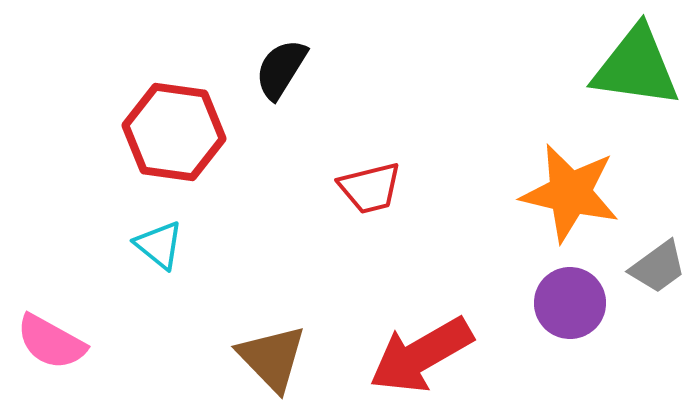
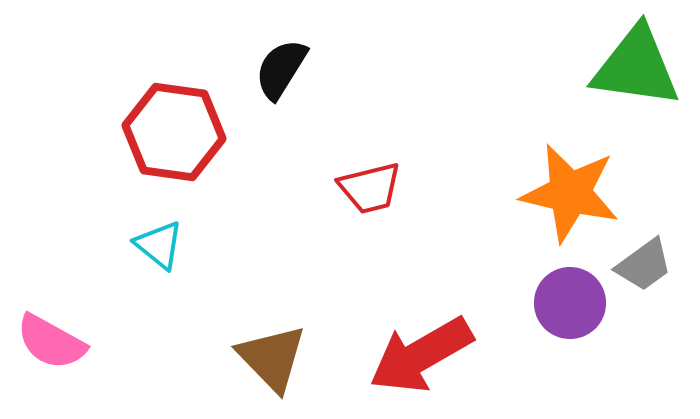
gray trapezoid: moved 14 px left, 2 px up
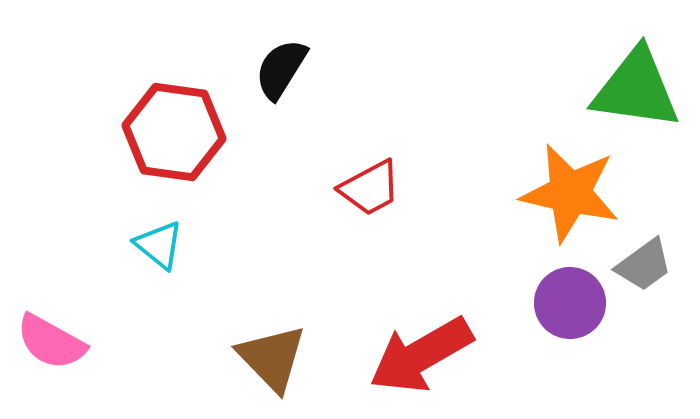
green triangle: moved 22 px down
red trapezoid: rotated 14 degrees counterclockwise
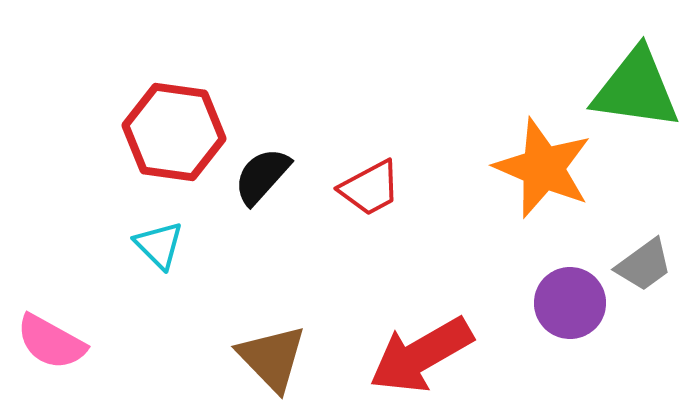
black semicircle: moved 19 px left, 107 px down; rotated 10 degrees clockwise
orange star: moved 27 px left, 25 px up; rotated 10 degrees clockwise
cyan triangle: rotated 6 degrees clockwise
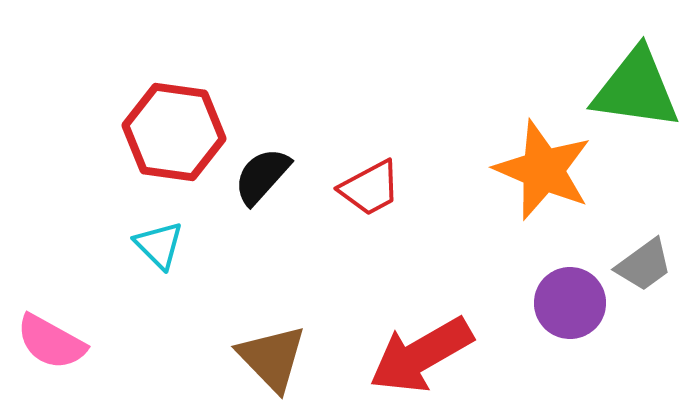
orange star: moved 2 px down
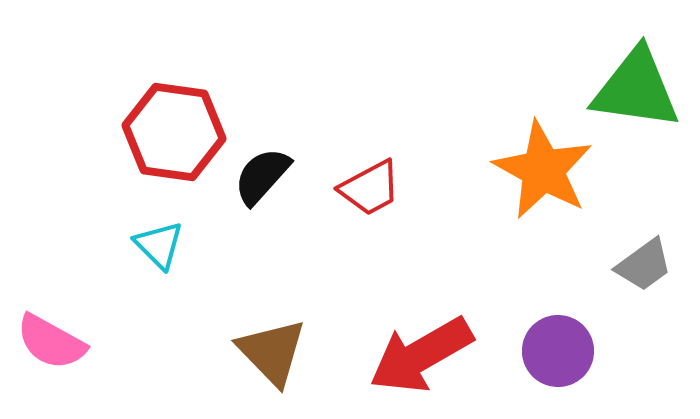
orange star: rotated 6 degrees clockwise
purple circle: moved 12 px left, 48 px down
brown triangle: moved 6 px up
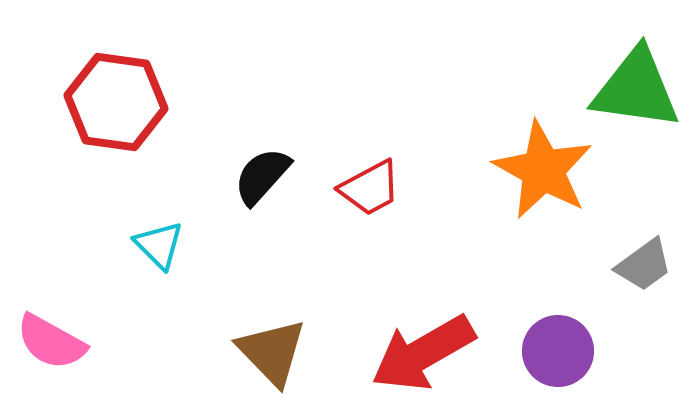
red hexagon: moved 58 px left, 30 px up
red arrow: moved 2 px right, 2 px up
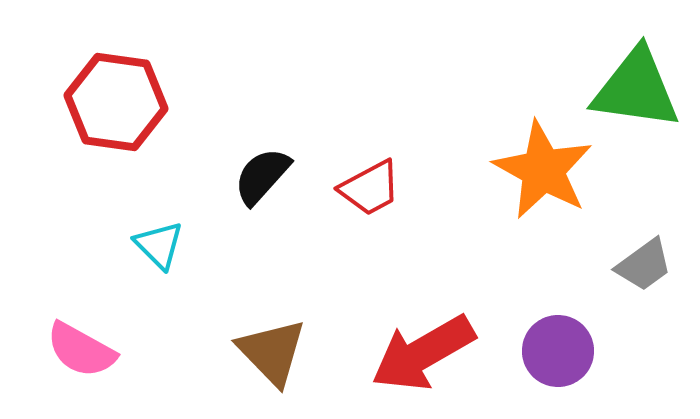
pink semicircle: moved 30 px right, 8 px down
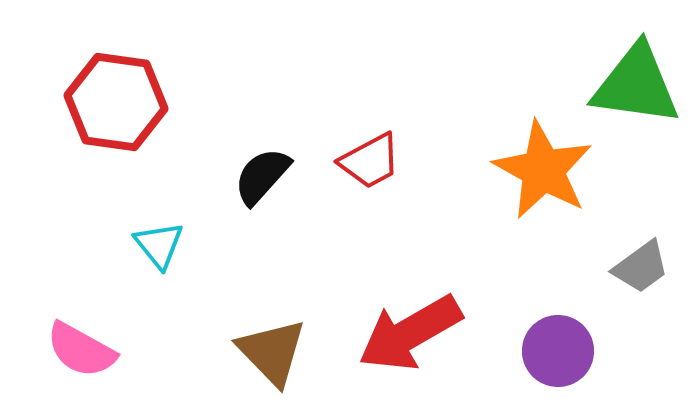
green triangle: moved 4 px up
red trapezoid: moved 27 px up
cyan triangle: rotated 6 degrees clockwise
gray trapezoid: moved 3 px left, 2 px down
red arrow: moved 13 px left, 20 px up
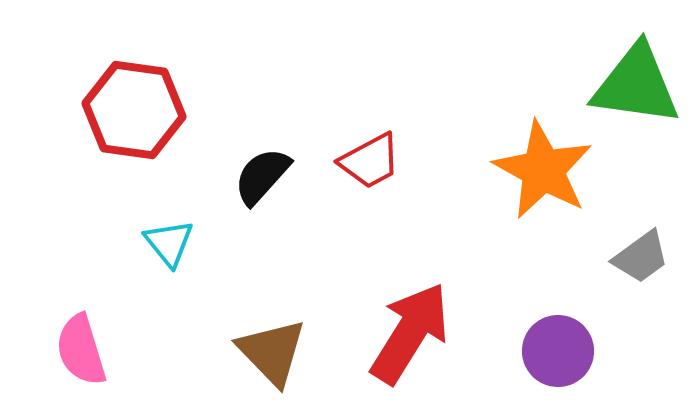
red hexagon: moved 18 px right, 8 px down
cyan triangle: moved 10 px right, 2 px up
gray trapezoid: moved 10 px up
red arrow: rotated 152 degrees clockwise
pink semicircle: rotated 44 degrees clockwise
